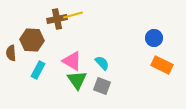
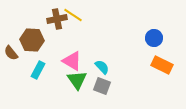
yellow line: rotated 48 degrees clockwise
brown semicircle: rotated 35 degrees counterclockwise
cyan semicircle: moved 4 px down
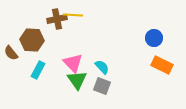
yellow line: rotated 30 degrees counterclockwise
pink triangle: moved 1 px right, 2 px down; rotated 15 degrees clockwise
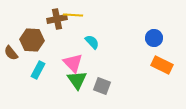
cyan semicircle: moved 10 px left, 25 px up
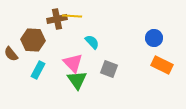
yellow line: moved 1 px left, 1 px down
brown hexagon: moved 1 px right
brown semicircle: moved 1 px down
gray square: moved 7 px right, 17 px up
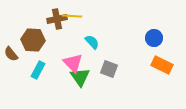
green triangle: moved 3 px right, 3 px up
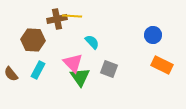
blue circle: moved 1 px left, 3 px up
brown semicircle: moved 20 px down
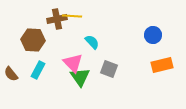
orange rectangle: rotated 40 degrees counterclockwise
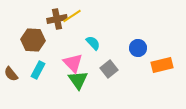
yellow line: rotated 36 degrees counterclockwise
blue circle: moved 15 px left, 13 px down
cyan semicircle: moved 1 px right, 1 px down
gray square: rotated 30 degrees clockwise
green triangle: moved 2 px left, 3 px down
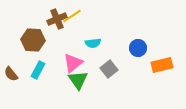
brown cross: rotated 12 degrees counterclockwise
cyan semicircle: rotated 126 degrees clockwise
pink triangle: rotated 35 degrees clockwise
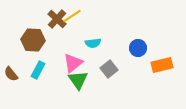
brown cross: rotated 24 degrees counterclockwise
